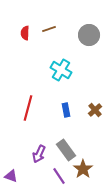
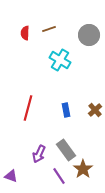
cyan cross: moved 1 px left, 10 px up
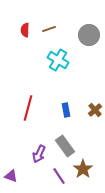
red semicircle: moved 3 px up
cyan cross: moved 2 px left
gray rectangle: moved 1 px left, 4 px up
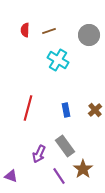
brown line: moved 2 px down
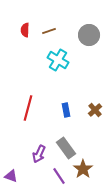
gray rectangle: moved 1 px right, 2 px down
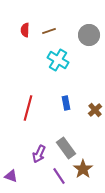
blue rectangle: moved 7 px up
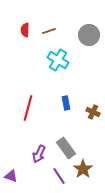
brown cross: moved 2 px left, 2 px down; rotated 24 degrees counterclockwise
